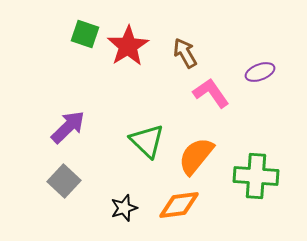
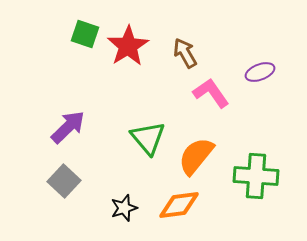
green triangle: moved 1 px right, 3 px up; rotated 6 degrees clockwise
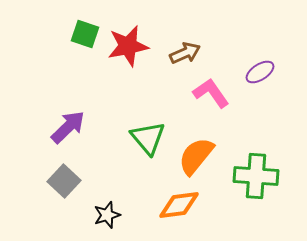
red star: rotated 21 degrees clockwise
brown arrow: rotated 96 degrees clockwise
purple ellipse: rotated 12 degrees counterclockwise
black star: moved 17 px left, 7 px down
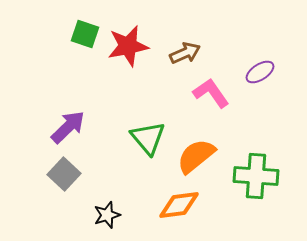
orange semicircle: rotated 12 degrees clockwise
gray square: moved 7 px up
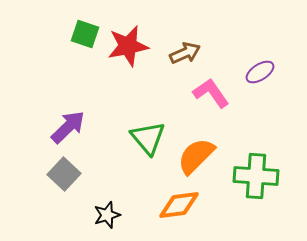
orange semicircle: rotated 6 degrees counterclockwise
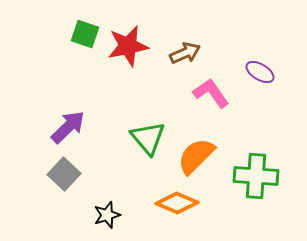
purple ellipse: rotated 64 degrees clockwise
orange diamond: moved 2 px left, 2 px up; rotated 30 degrees clockwise
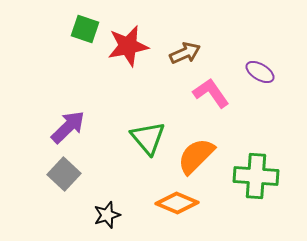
green square: moved 5 px up
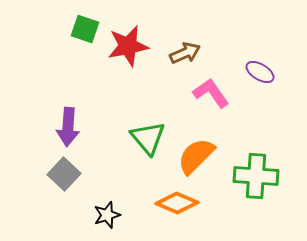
purple arrow: rotated 138 degrees clockwise
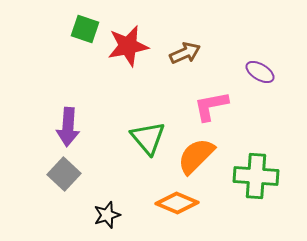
pink L-shape: moved 13 px down; rotated 66 degrees counterclockwise
